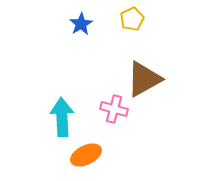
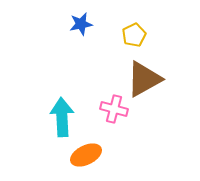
yellow pentagon: moved 2 px right, 16 px down
blue star: rotated 20 degrees clockwise
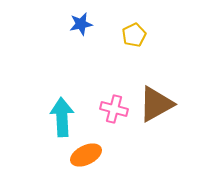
brown triangle: moved 12 px right, 25 px down
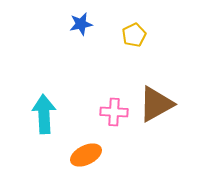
pink cross: moved 3 px down; rotated 12 degrees counterclockwise
cyan arrow: moved 18 px left, 3 px up
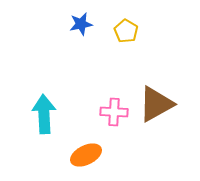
yellow pentagon: moved 8 px left, 4 px up; rotated 15 degrees counterclockwise
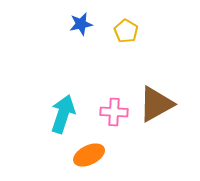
cyan arrow: moved 19 px right; rotated 21 degrees clockwise
orange ellipse: moved 3 px right
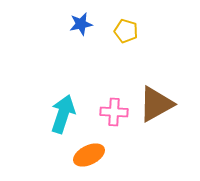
yellow pentagon: rotated 15 degrees counterclockwise
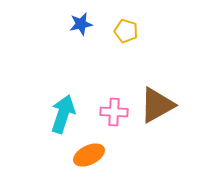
brown triangle: moved 1 px right, 1 px down
